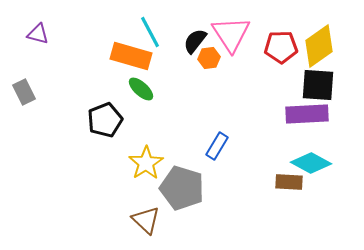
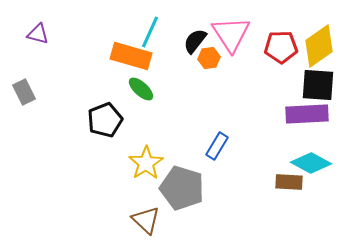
cyan line: rotated 52 degrees clockwise
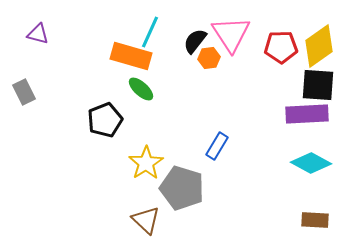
brown rectangle: moved 26 px right, 38 px down
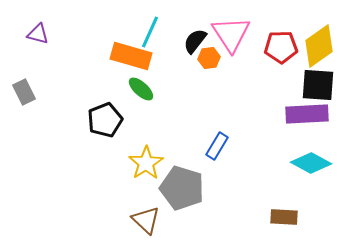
brown rectangle: moved 31 px left, 3 px up
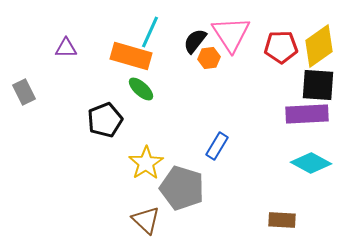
purple triangle: moved 28 px right, 14 px down; rotated 15 degrees counterclockwise
brown rectangle: moved 2 px left, 3 px down
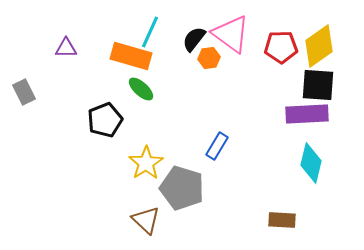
pink triangle: rotated 21 degrees counterclockwise
black semicircle: moved 1 px left, 2 px up
cyan diamond: rotated 75 degrees clockwise
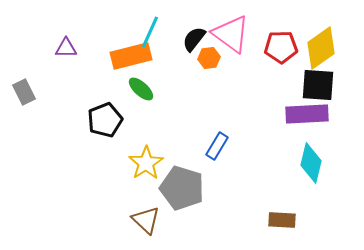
yellow diamond: moved 2 px right, 2 px down
orange rectangle: rotated 30 degrees counterclockwise
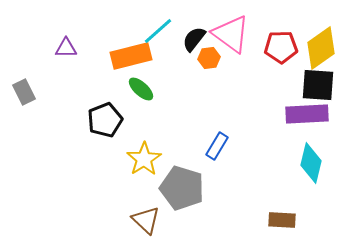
cyan line: moved 8 px right, 1 px up; rotated 24 degrees clockwise
yellow star: moved 2 px left, 4 px up
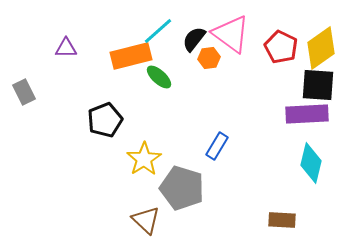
red pentagon: rotated 28 degrees clockwise
green ellipse: moved 18 px right, 12 px up
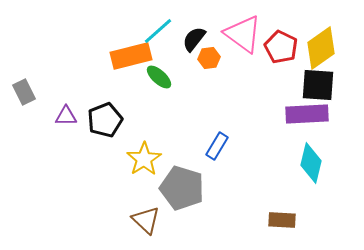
pink triangle: moved 12 px right
purple triangle: moved 68 px down
